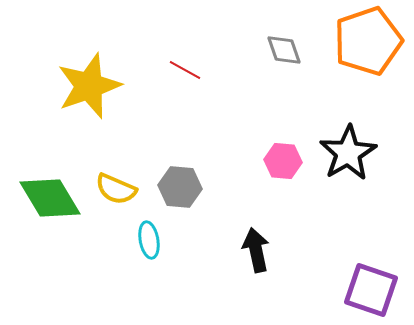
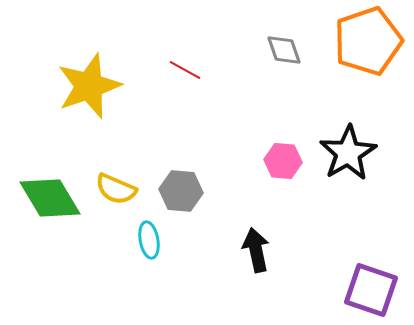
gray hexagon: moved 1 px right, 4 px down
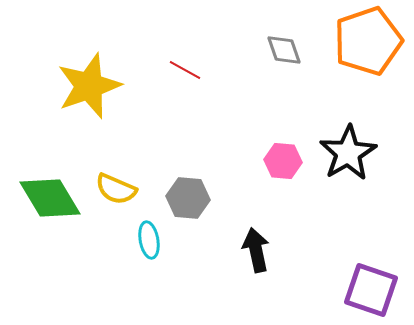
gray hexagon: moved 7 px right, 7 px down
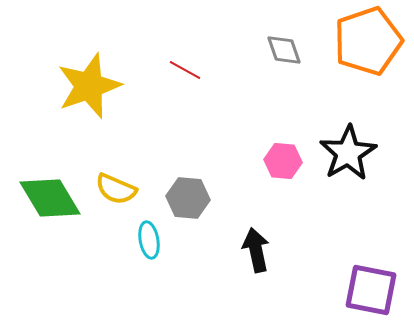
purple square: rotated 8 degrees counterclockwise
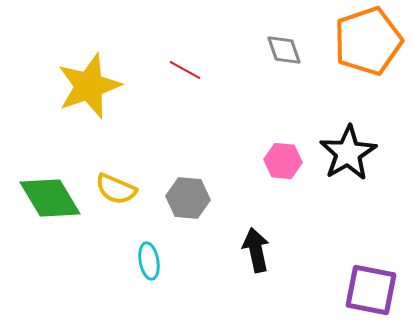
cyan ellipse: moved 21 px down
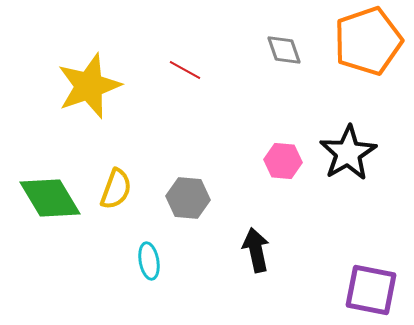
yellow semicircle: rotated 93 degrees counterclockwise
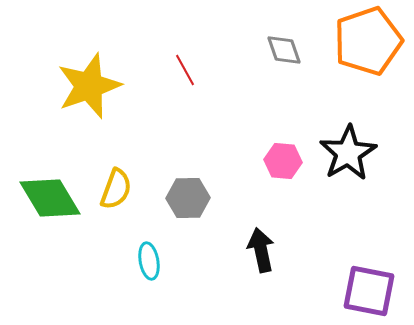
red line: rotated 32 degrees clockwise
gray hexagon: rotated 6 degrees counterclockwise
black arrow: moved 5 px right
purple square: moved 2 px left, 1 px down
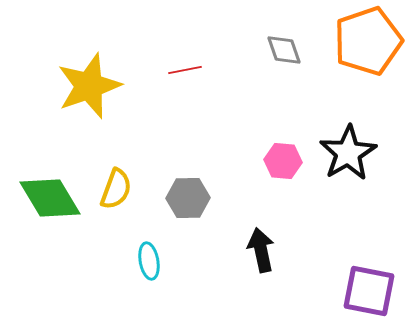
red line: rotated 72 degrees counterclockwise
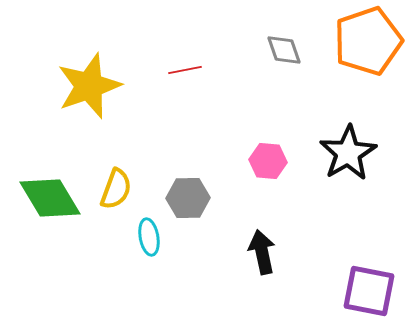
pink hexagon: moved 15 px left
black arrow: moved 1 px right, 2 px down
cyan ellipse: moved 24 px up
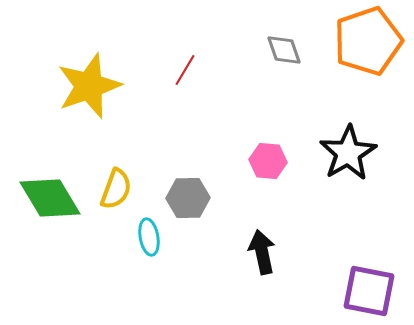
red line: rotated 48 degrees counterclockwise
